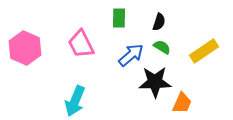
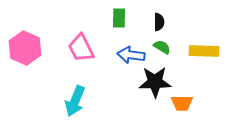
black semicircle: rotated 18 degrees counterclockwise
pink trapezoid: moved 4 px down
yellow rectangle: rotated 36 degrees clockwise
blue arrow: rotated 132 degrees counterclockwise
orange trapezoid: rotated 65 degrees clockwise
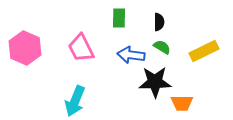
yellow rectangle: rotated 28 degrees counterclockwise
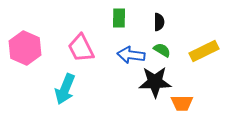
green semicircle: moved 3 px down
cyan arrow: moved 10 px left, 12 px up
